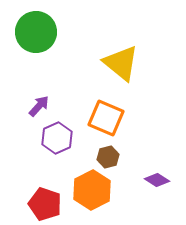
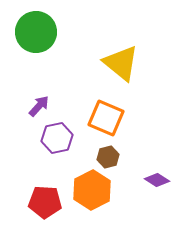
purple hexagon: rotated 12 degrees clockwise
red pentagon: moved 2 px up; rotated 16 degrees counterclockwise
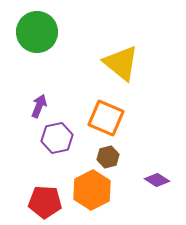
green circle: moved 1 px right
purple arrow: rotated 20 degrees counterclockwise
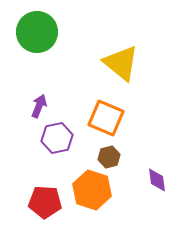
brown hexagon: moved 1 px right
purple diamond: rotated 50 degrees clockwise
orange hexagon: rotated 15 degrees counterclockwise
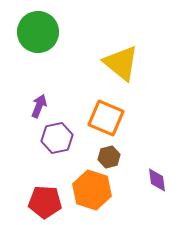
green circle: moved 1 px right
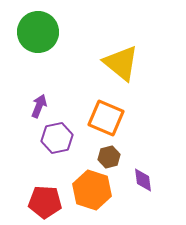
purple diamond: moved 14 px left
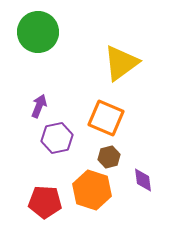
yellow triangle: rotated 45 degrees clockwise
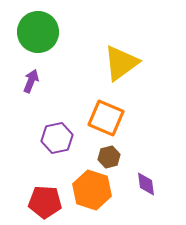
purple arrow: moved 8 px left, 25 px up
purple diamond: moved 3 px right, 4 px down
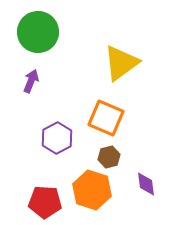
purple hexagon: rotated 16 degrees counterclockwise
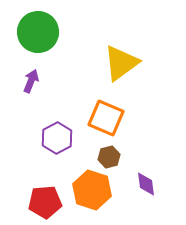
red pentagon: rotated 8 degrees counterclockwise
